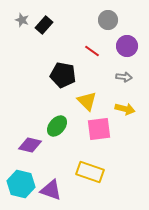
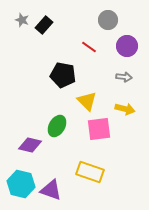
red line: moved 3 px left, 4 px up
green ellipse: rotated 10 degrees counterclockwise
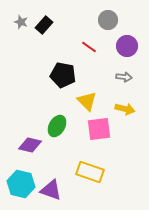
gray star: moved 1 px left, 2 px down
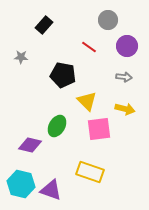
gray star: moved 35 px down; rotated 16 degrees counterclockwise
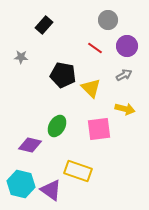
red line: moved 6 px right, 1 px down
gray arrow: moved 2 px up; rotated 35 degrees counterclockwise
yellow triangle: moved 4 px right, 13 px up
yellow rectangle: moved 12 px left, 1 px up
purple triangle: rotated 15 degrees clockwise
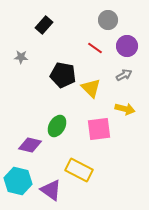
yellow rectangle: moved 1 px right, 1 px up; rotated 8 degrees clockwise
cyan hexagon: moved 3 px left, 3 px up
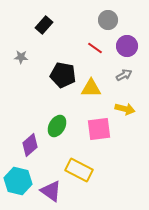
yellow triangle: rotated 45 degrees counterclockwise
purple diamond: rotated 55 degrees counterclockwise
purple triangle: moved 1 px down
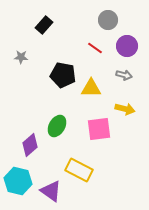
gray arrow: rotated 42 degrees clockwise
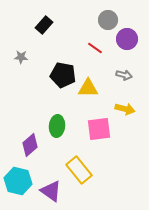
purple circle: moved 7 px up
yellow triangle: moved 3 px left
green ellipse: rotated 25 degrees counterclockwise
yellow rectangle: rotated 24 degrees clockwise
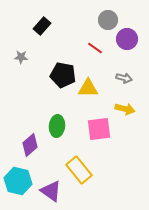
black rectangle: moved 2 px left, 1 px down
gray arrow: moved 3 px down
